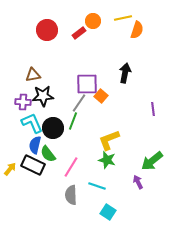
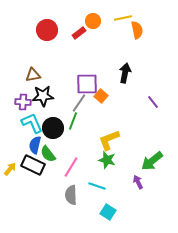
orange semicircle: rotated 30 degrees counterclockwise
purple line: moved 7 px up; rotated 32 degrees counterclockwise
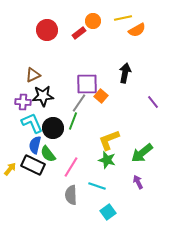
orange semicircle: rotated 72 degrees clockwise
brown triangle: rotated 14 degrees counterclockwise
green arrow: moved 10 px left, 8 px up
cyan square: rotated 21 degrees clockwise
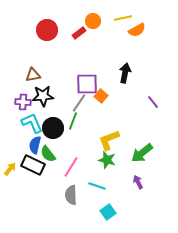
brown triangle: rotated 14 degrees clockwise
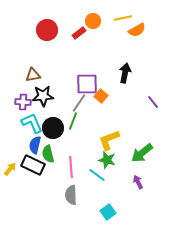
green semicircle: rotated 24 degrees clockwise
pink line: rotated 35 degrees counterclockwise
cyan line: moved 11 px up; rotated 18 degrees clockwise
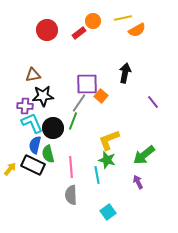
purple cross: moved 2 px right, 4 px down
green arrow: moved 2 px right, 2 px down
cyan line: rotated 42 degrees clockwise
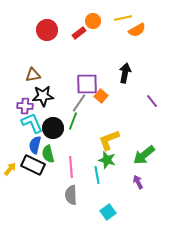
purple line: moved 1 px left, 1 px up
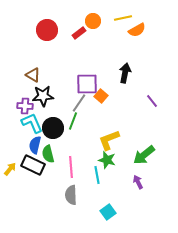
brown triangle: rotated 42 degrees clockwise
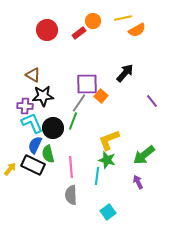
black arrow: rotated 30 degrees clockwise
blue semicircle: rotated 12 degrees clockwise
cyan line: moved 1 px down; rotated 18 degrees clockwise
